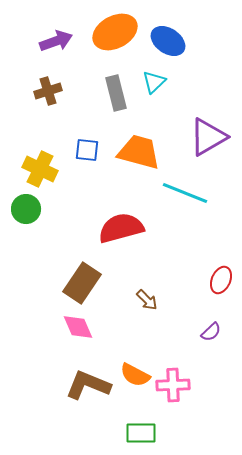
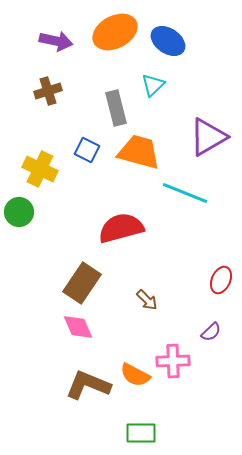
purple arrow: rotated 32 degrees clockwise
cyan triangle: moved 1 px left, 3 px down
gray rectangle: moved 15 px down
blue square: rotated 20 degrees clockwise
green circle: moved 7 px left, 3 px down
pink cross: moved 24 px up
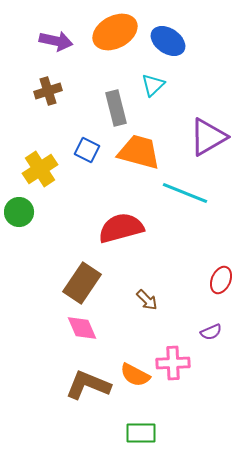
yellow cross: rotated 32 degrees clockwise
pink diamond: moved 4 px right, 1 px down
purple semicircle: rotated 20 degrees clockwise
pink cross: moved 2 px down
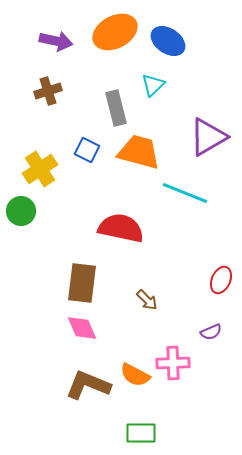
green circle: moved 2 px right, 1 px up
red semicircle: rotated 27 degrees clockwise
brown rectangle: rotated 27 degrees counterclockwise
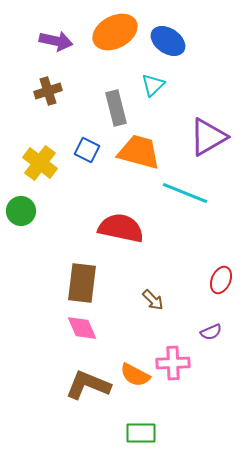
yellow cross: moved 6 px up; rotated 20 degrees counterclockwise
brown arrow: moved 6 px right
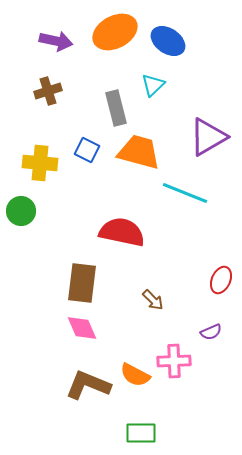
yellow cross: rotated 32 degrees counterclockwise
red semicircle: moved 1 px right, 4 px down
pink cross: moved 1 px right, 2 px up
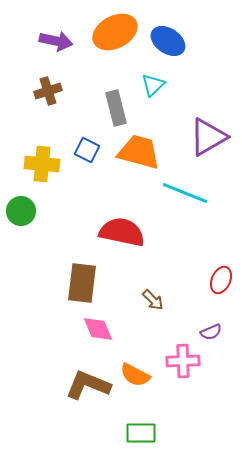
yellow cross: moved 2 px right, 1 px down
pink diamond: moved 16 px right, 1 px down
pink cross: moved 9 px right
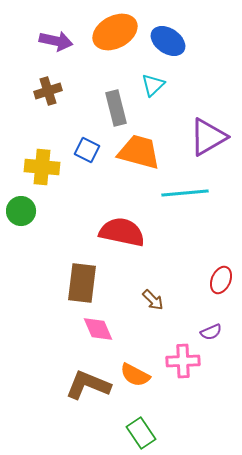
yellow cross: moved 3 px down
cyan line: rotated 27 degrees counterclockwise
green rectangle: rotated 56 degrees clockwise
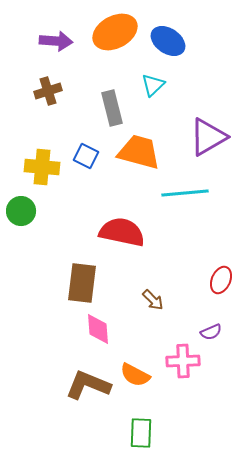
purple arrow: rotated 8 degrees counterclockwise
gray rectangle: moved 4 px left
blue square: moved 1 px left, 6 px down
pink diamond: rotated 20 degrees clockwise
green rectangle: rotated 36 degrees clockwise
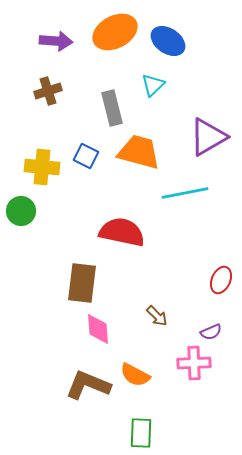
cyan line: rotated 6 degrees counterclockwise
brown arrow: moved 4 px right, 16 px down
pink cross: moved 11 px right, 2 px down
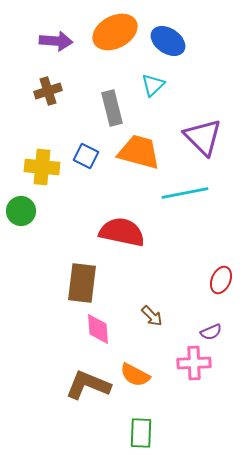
purple triangle: moved 5 px left; rotated 45 degrees counterclockwise
brown arrow: moved 5 px left
